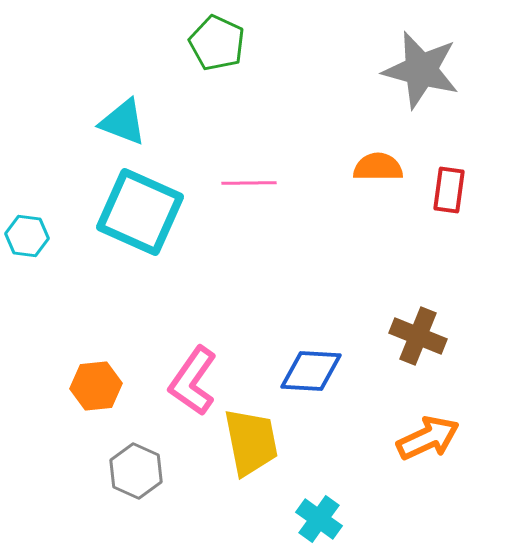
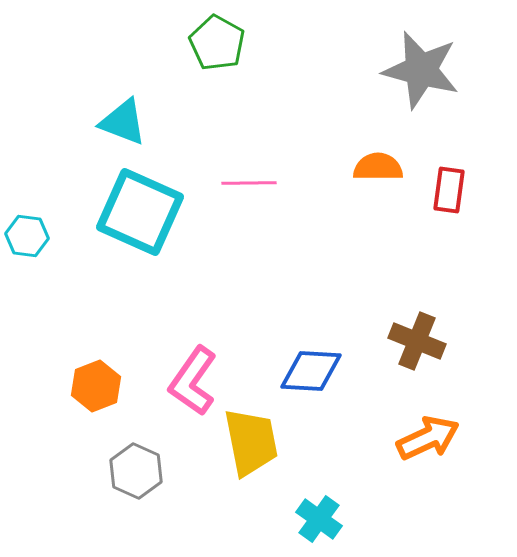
green pentagon: rotated 4 degrees clockwise
brown cross: moved 1 px left, 5 px down
orange hexagon: rotated 15 degrees counterclockwise
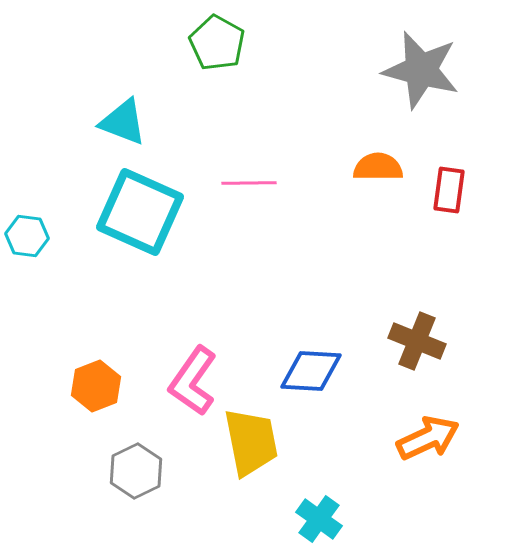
gray hexagon: rotated 10 degrees clockwise
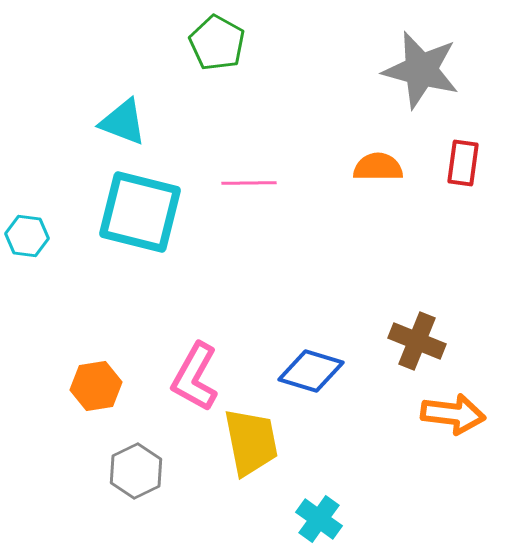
red rectangle: moved 14 px right, 27 px up
cyan square: rotated 10 degrees counterclockwise
blue diamond: rotated 14 degrees clockwise
pink L-shape: moved 2 px right, 4 px up; rotated 6 degrees counterclockwise
orange hexagon: rotated 12 degrees clockwise
orange arrow: moved 25 px right, 24 px up; rotated 32 degrees clockwise
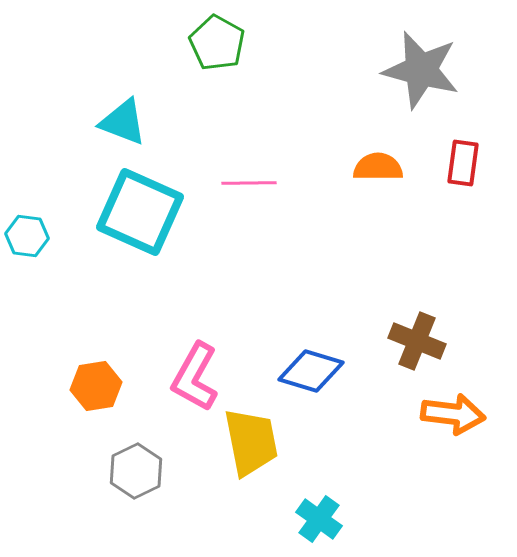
cyan square: rotated 10 degrees clockwise
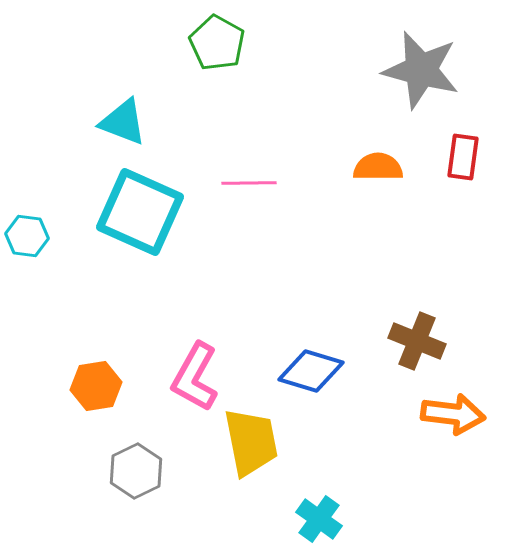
red rectangle: moved 6 px up
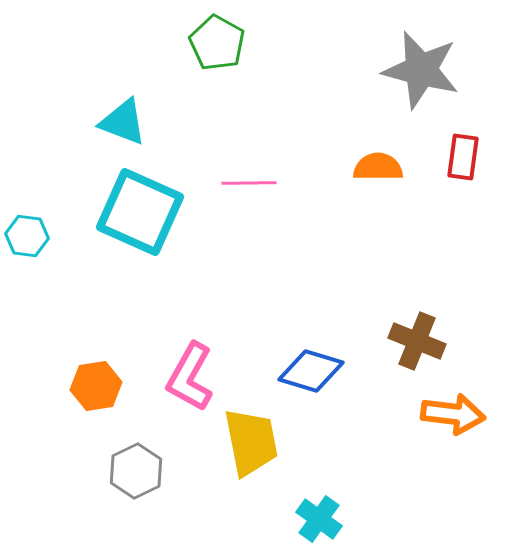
pink L-shape: moved 5 px left
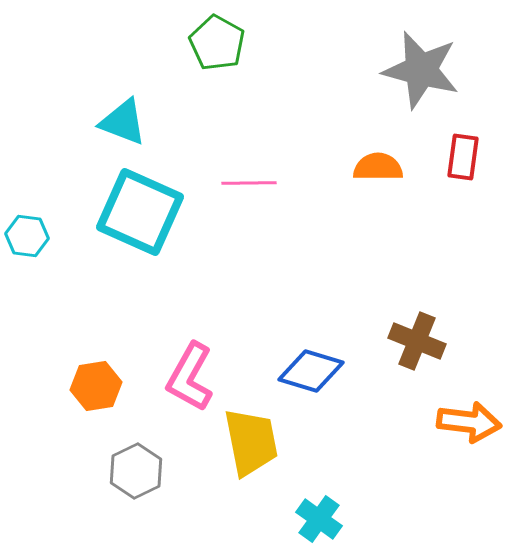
orange arrow: moved 16 px right, 8 px down
